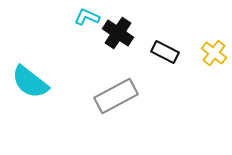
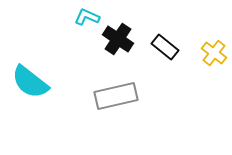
black cross: moved 6 px down
black rectangle: moved 5 px up; rotated 12 degrees clockwise
gray rectangle: rotated 15 degrees clockwise
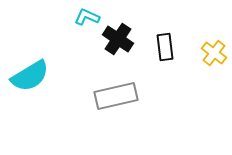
black rectangle: rotated 44 degrees clockwise
cyan semicircle: moved 6 px up; rotated 69 degrees counterclockwise
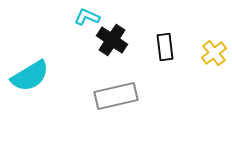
black cross: moved 6 px left, 1 px down
yellow cross: rotated 15 degrees clockwise
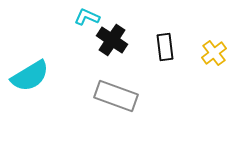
gray rectangle: rotated 33 degrees clockwise
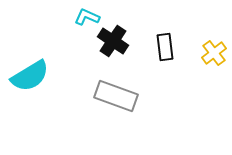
black cross: moved 1 px right, 1 px down
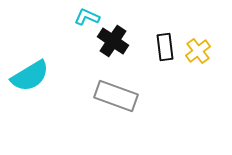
yellow cross: moved 16 px left, 2 px up
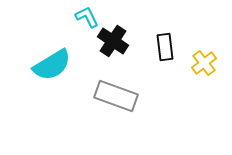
cyan L-shape: rotated 40 degrees clockwise
yellow cross: moved 6 px right, 12 px down
cyan semicircle: moved 22 px right, 11 px up
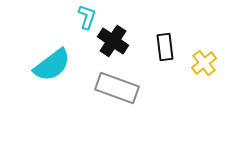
cyan L-shape: rotated 45 degrees clockwise
cyan semicircle: rotated 6 degrees counterclockwise
gray rectangle: moved 1 px right, 8 px up
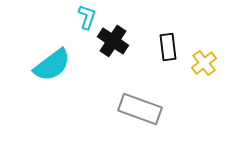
black rectangle: moved 3 px right
gray rectangle: moved 23 px right, 21 px down
